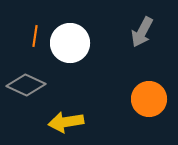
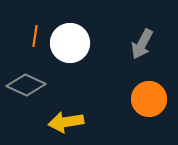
gray arrow: moved 12 px down
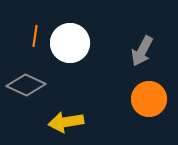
gray arrow: moved 7 px down
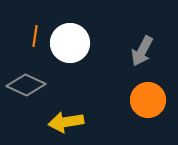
orange circle: moved 1 px left, 1 px down
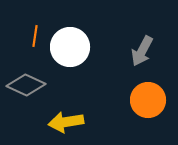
white circle: moved 4 px down
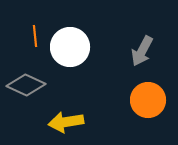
orange line: rotated 15 degrees counterclockwise
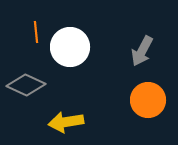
orange line: moved 1 px right, 4 px up
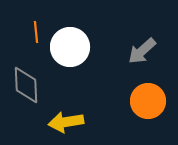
gray arrow: rotated 20 degrees clockwise
gray diamond: rotated 63 degrees clockwise
orange circle: moved 1 px down
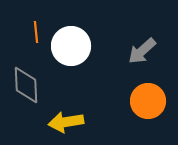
white circle: moved 1 px right, 1 px up
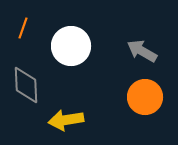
orange line: moved 13 px left, 4 px up; rotated 25 degrees clockwise
gray arrow: rotated 72 degrees clockwise
orange circle: moved 3 px left, 4 px up
yellow arrow: moved 2 px up
